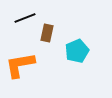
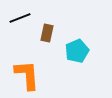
black line: moved 5 px left
orange L-shape: moved 7 px right, 10 px down; rotated 96 degrees clockwise
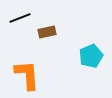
brown rectangle: moved 1 px up; rotated 66 degrees clockwise
cyan pentagon: moved 14 px right, 5 px down
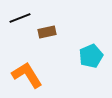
orange L-shape: rotated 28 degrees counterclockwise
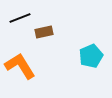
brown rectangle: moved 3 px left
orange L-shape: moved 7 px left, 9 px up
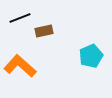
brown rectangle: moved 1 px up
orange L-shape: rotated 16 degrees counterclockwise
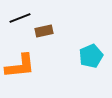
orange L-shape: rotated 132 degrees clockwise
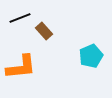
brown rectangle: rotated 60 degrees clockwise
orange L-shape: moved 1 px right, 1 px down
